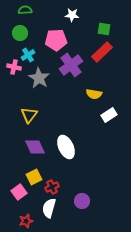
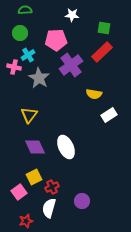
green square: moved 1 px up
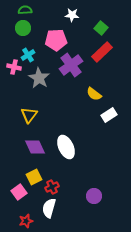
green square: moved 3 px left; rotated 32 degrees clockwise
green circle: moved 3 px right, 5 px up
yellow semicircle: rotated 28 degrees clockwise
purple circle: moved 12 px right, 5 px up
